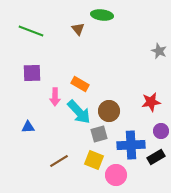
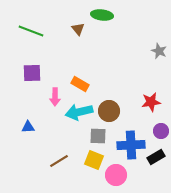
cyan arrow: rotated 120 degrees clockwise
gray square: moved 1 px left, 2 px down; rotated 18 degrees clockwise
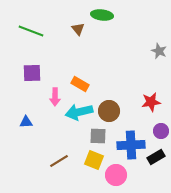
blue triangle: moved 2 px left, 5 px up
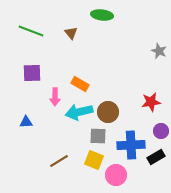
brown triangle: moved 7 px left, 4 px down
brown circle: moved 1 px left, 1 px down
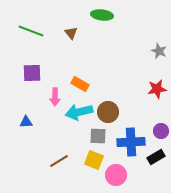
red star: moved 6 px right, 13 px up
blue cross: moved 3 px up
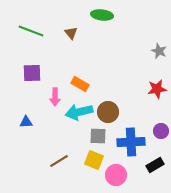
black rectangle: moved 1 px left, 8 px down
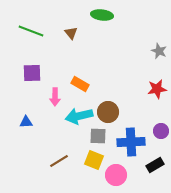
cyan arrow: moved 4 px down
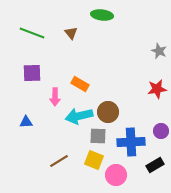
green line: moved 1 px right, 2 px down
